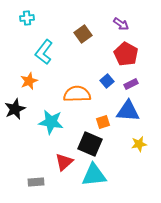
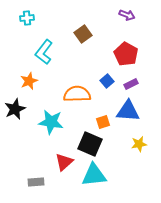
purple arrow: moved 6 px right, 9 px up; rotated 14 degrees counterclockwise
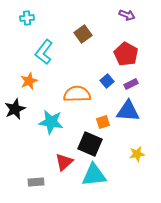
yellow star: moved 2 px left, 10 px down
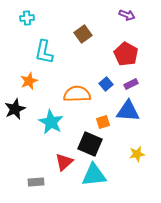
cyan L-shape: rotated 25 degrees counterclockwise
blue square: moved 1 px left, 3 px down
cyan star: rotated 20 degrees clockwise
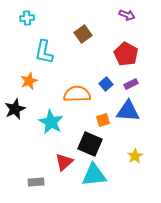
orange square: moved 2 px up
yellow star: moved 2 px left, 2 px down; rotated 21 degrees counterclockwise
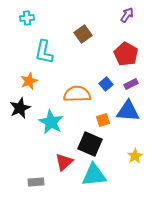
purple arrow: rotated 77 degrees counterclockwise
black star: moved 5 px right, 1 px up
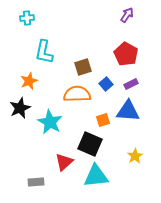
brown square: moved 33 px down; rotated 18 degrees clockwise
cyan star: moved 1 px left
cyan triangle: moved 2 px right, 1 px down
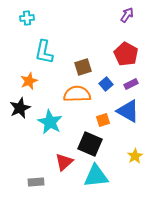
blue triangle: rotated 25 degrees clockwise
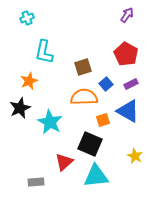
cyan cross: rotated 16 degrees counterclockwise
orange semicircle: moved 7 px right, 3 px down
yellow star: rotated 14 degrees counterclockwise
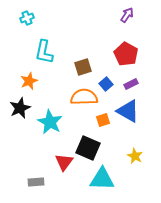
black square: moved 2 px left, 4 px down
red triangle: rotated 12 degrees counterclockwise
cyan triangle: moved 6 px right, 3 px down; rotated 8 degrees clockwise
